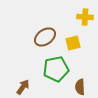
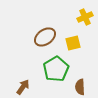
yellow cross: rotated 28 degrees counterclockwise
green pentagon: rotated 20 degrees counterclockwise
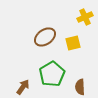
green pentagon: moved 4 px left, 5 px down
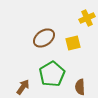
yellow cross: moved 2 px right, 1 px down
brown ellipse: moved 1 px left, 1 px down
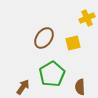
brown ellipse: rotated 20 degrees counterclockwise
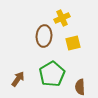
yellow cross: moved 25 px left
brown ellipse: moved 2 px up; rotated 30 degrees counterclockwise
brown arrow: moved 5 px left, 8 px up
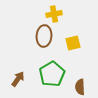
yellow cross: moved 8 px left, 4 px up; rotated 14 degrees clockwise
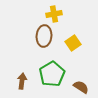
yellow square: rotated 21 degrees counterclockwise
brown arrow: moved 4 px right, 2 px down; rotated 28 degrees counterclockwise
brown semicircle: moved 1 px right; rotated 126 degrees clockwise
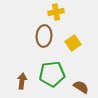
yellow cross: moved 2 px right, 2 px up
green pentagon: rotated 25 degrees clockwise
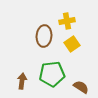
yellow cross: moved 11 px right, 9 px down
yellow square: moved 1 px left, 1 px down
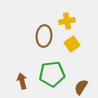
brown arrow: rotated 21 degrees counterclockwise
brown semicircle: rotated 91 degrees counterclockwise
